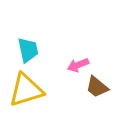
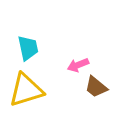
cyan trapezoid: moved 2 px up
brown trapezoid: moved 1 px left
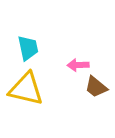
pink arrow: rotated 20 degrees clockwise
yellow triangle: moved 1 px up; rotated 30 degrees clockwise
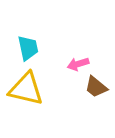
pink arrow: moved 1 px up; rotated 15 degrees counterclockwise
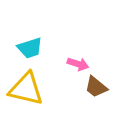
cyan trapezoid: moved 2 px right; rotated 84 degrees clockwise
pink arrow: rotated 145 degrees counterclockwise
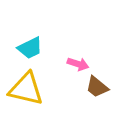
cyan trapezoid: rotated 8 degrees counterclockwise
brown trapezoid: moved 1 px right
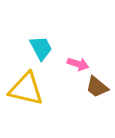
cyan trapezoid: moved 11 px right; rotated 92 degrees counterclockwise
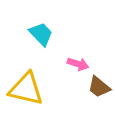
cyan trapezoid: moved 14 px up; rotated 16 degrees counterclockwise
brown trapezoid: moved 2 px right
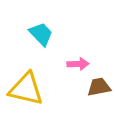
pink arrow: rotated 20 degrees counterclockwise
brown trapezoid: rotated 130 degrees clockwise
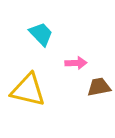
pink arrow: moved 2 px left, 1 px up
yellow triangle: moved 2 px right, 1 px down
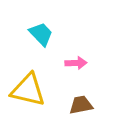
brown trapezoid: moved 18 px left, 18 px down
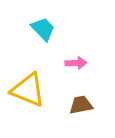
cyan trapezoid: moved 2 px right, 5 px up
yellow triangle: rotated 9 degrees clockwise
